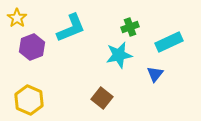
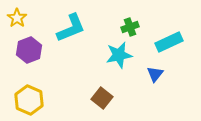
purple hexagon: moved 3 px left, 3 px down
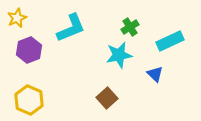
yellow star: rotated 12 degrees clockwise
green cross: rotated 12 degrees counterclockwise
cyan rectangle: moved 1 px right, 1 px up
blue triangle: rotated 24 degrees counterclockwise
brown square: moved 5 px right; rotated 10 degrees clockwise
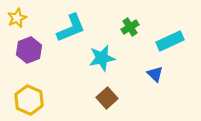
cyan star: moved 17 px left, 3 px down
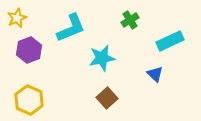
green cross: moved 7 px up
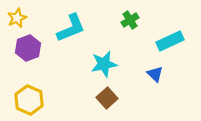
purple hexagon: moved 1 px left, 2 px up
cyan star: moved 2 px right, 6 px down
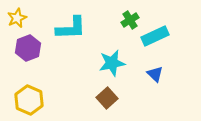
cyan L-shape: rotated 20 degrees clockwise
cyan rectangle: moved 15 px left, 5 px up
cyan star: moved 8 px right, 1 px up
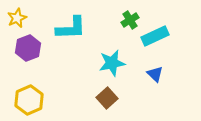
yellow hexagon: rotated 12 degrees clockwise
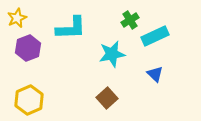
cyan star: moved 9 px up
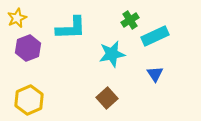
blue triangle: rotated 12 degrees clockwise
